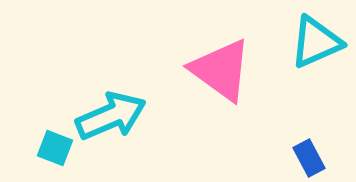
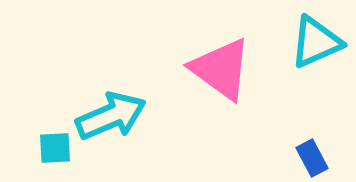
pink triangle: moved 1 px up
cyan square: rotated 24 degrees counterclockwise
blue rectangle: moved 3 px right
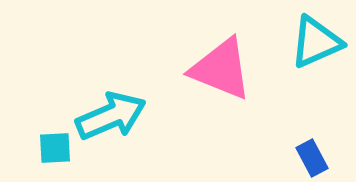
pink triangle: rotated 14 degrees counterclockwise
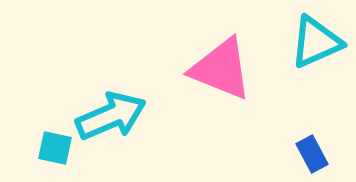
cyan square: rotated 15 degrees clockwise
blue rectangle: moved 4 px up
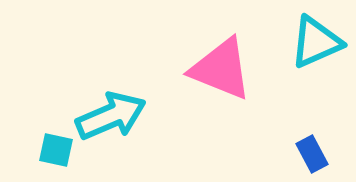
cyan square: moved 1 px right, 2 px down
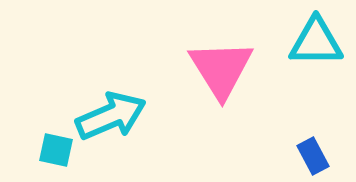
cyan triangle: rotated 24 degrees clockwise
pink triangle: rotated 36 degrees clockwise
blue rectangle: moved 1 px right, 2 px down
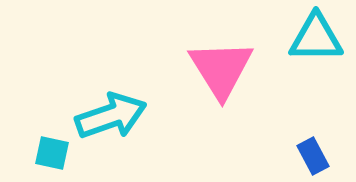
cyan triangle: moved 4 px up
cyan arrow: rotated 4 degrees clockwise
cyan square: moved 4 px left, 3 px down
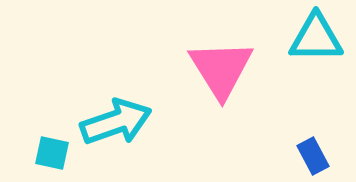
cyan arrow: moved 5 px right, 6 px down
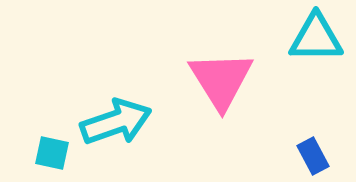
pink triangle: moved 11 px down
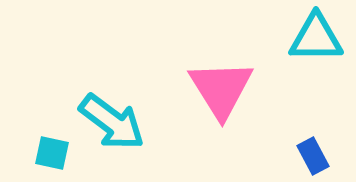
pink triangle: moved 9 px down
cyan arrow: moved 4 px left; rotated 56 degrees clockwise
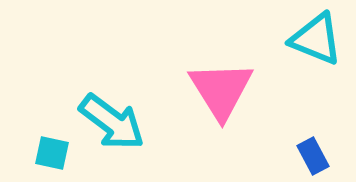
cyan triangle: moved 1 px down; rotated 22 degrees clockwise
pink triangle: moved 1 px down
